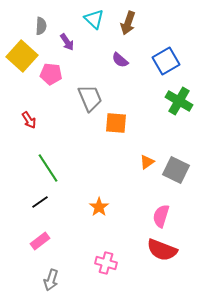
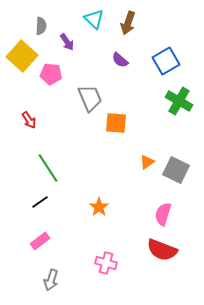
pink semicircle: moved 2 px right, 2 px up
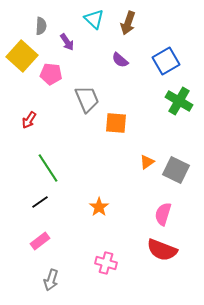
gray trapezoid: moved 3 px left, 1 px down
red arrow: rotated 66 degrees clockwise
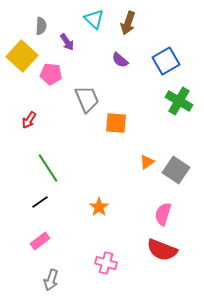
gray square: rotated 8 degrees clockwise
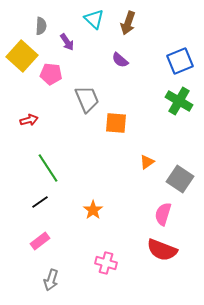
blue square: moved 14 px right; rotated 8 degrees clockwise
red arrow: rotated 138 degrees counterclockwise
gray square: moved 4 px right, 9 px down
orange star: moved 6 px left, 3 px down
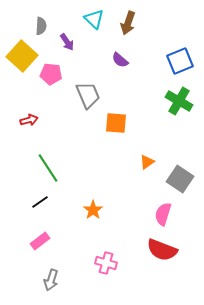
gray trapezoid: moved 1 px right, 4 px up
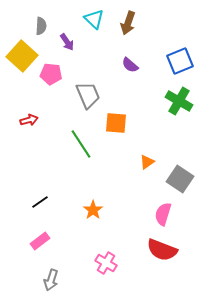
purple semicircle: moved 10 px right, 5 px down
green line: moved 33 px right, 24 px up
pink cross: rotated 15 degrees clockwise
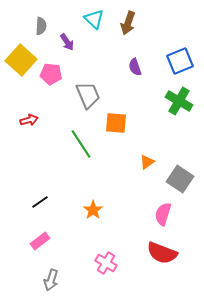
yellow square: moved 1 px left, 4 px down
purple semicircle: moved 5 px right, 2 px down; rotated 30 degrees clockwise
red semicircle: moved 3 px down
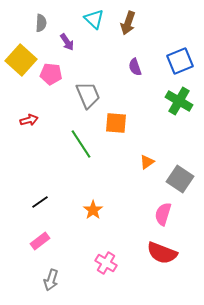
gray semicircle: moved 3 px up
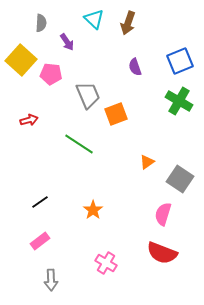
orange square: moved 9 px up; rotated 25 degrees counterclockwise
green line: moved 2 px left; rotated 24 degrees counterclockwise
gray arrow: rotated 20 degrees counterclockwise
